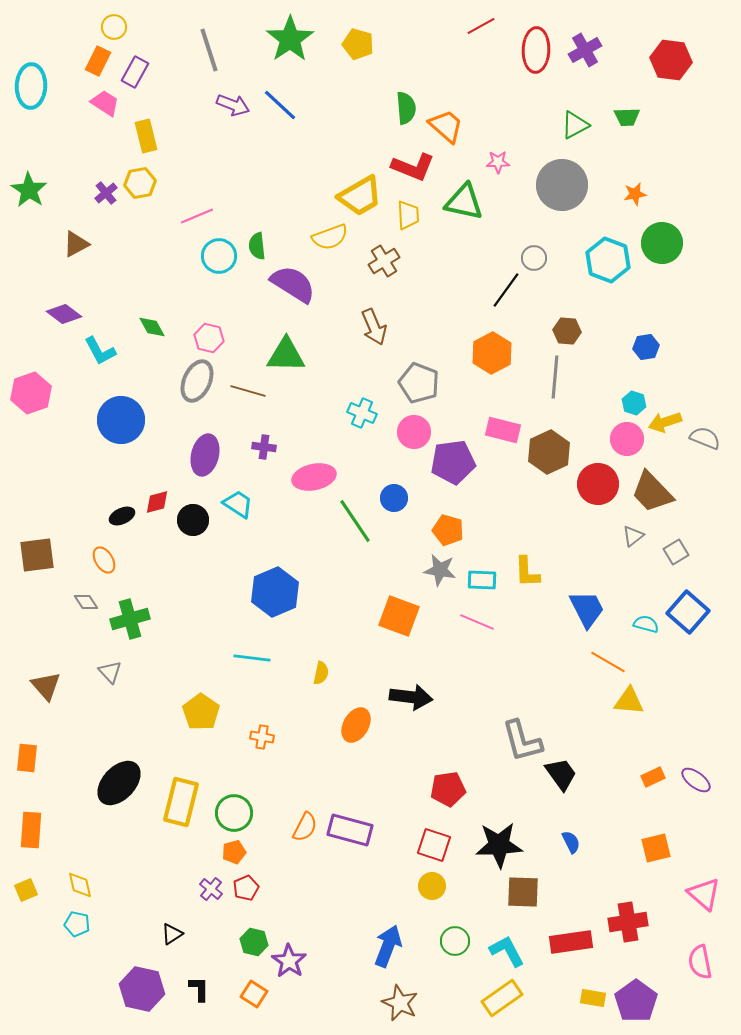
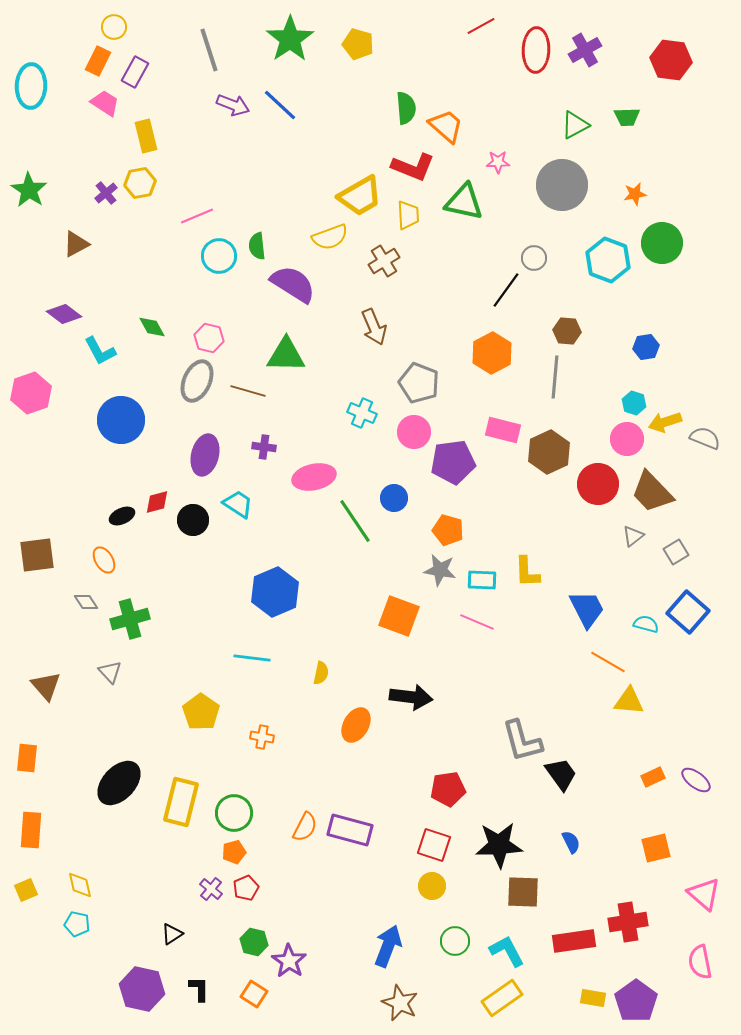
red rectangle at (571, 942): moved 3 px right, 1 px up
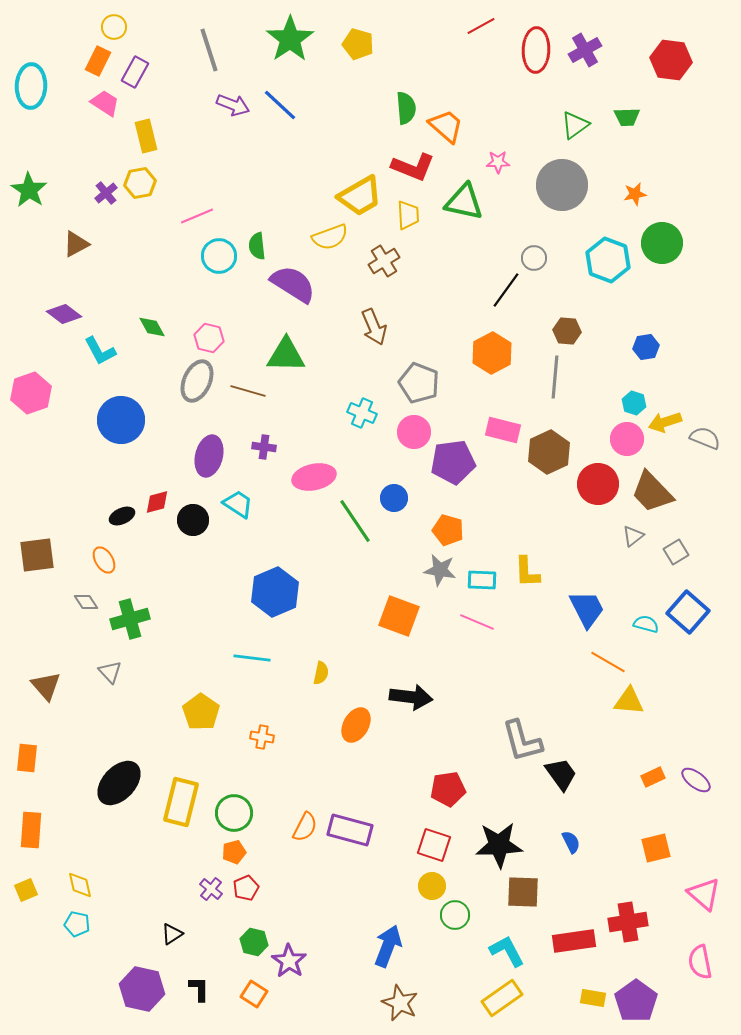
green triangle at (575, 125): rotated 8 degrees counterclockwise
purple ellipse at (205, 455): moved 4 px right, 1 px down
green circle at (455, 941): moved 26 px up
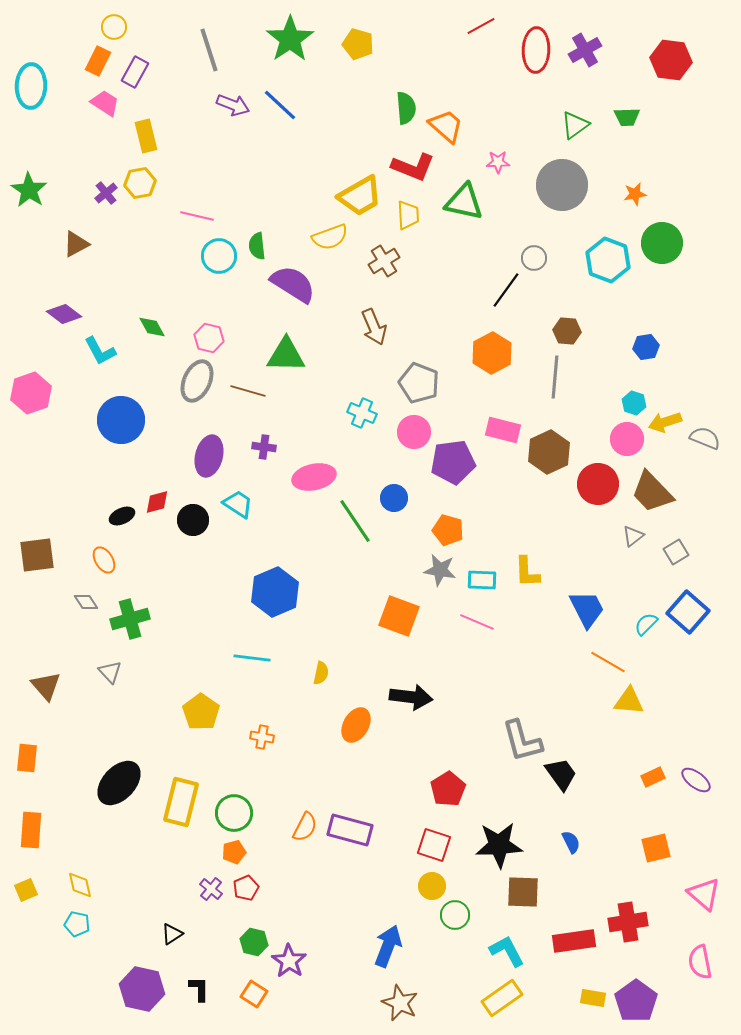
pink line at (197, 216): rotated 36 degrees clockwise
cyan semicircle at (646, 624): rotated 60 degrees counterclockwise
red pentagon at (448, 789): rotated 24 degrees counterclockwise
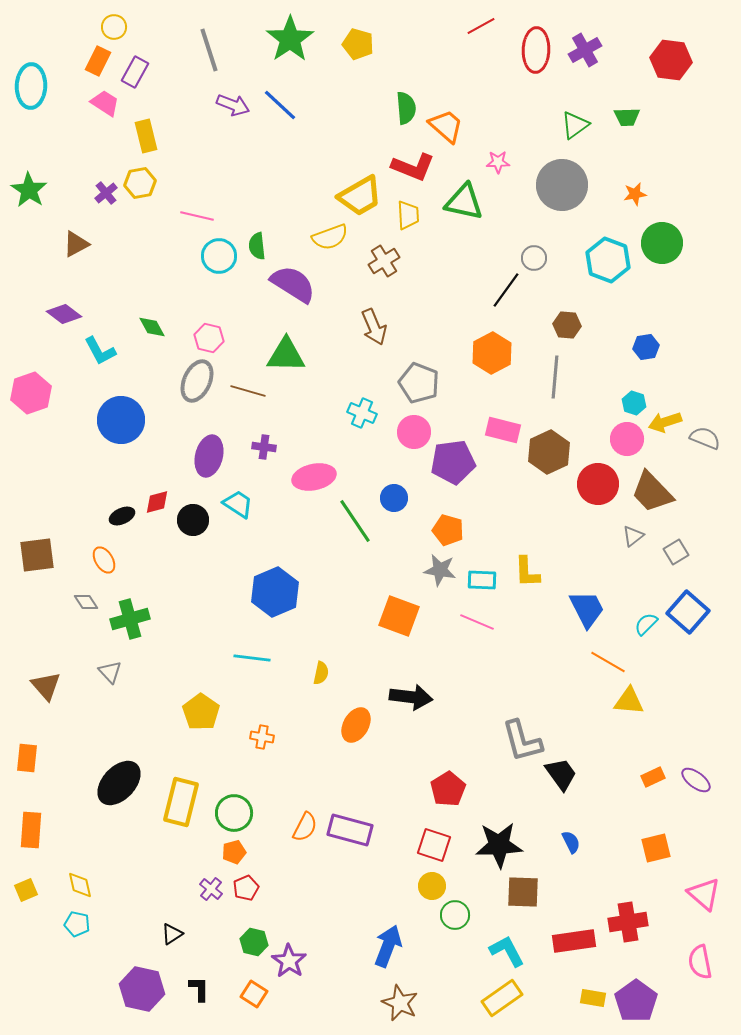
brown hexagon at (567, 331): moved 6 px up
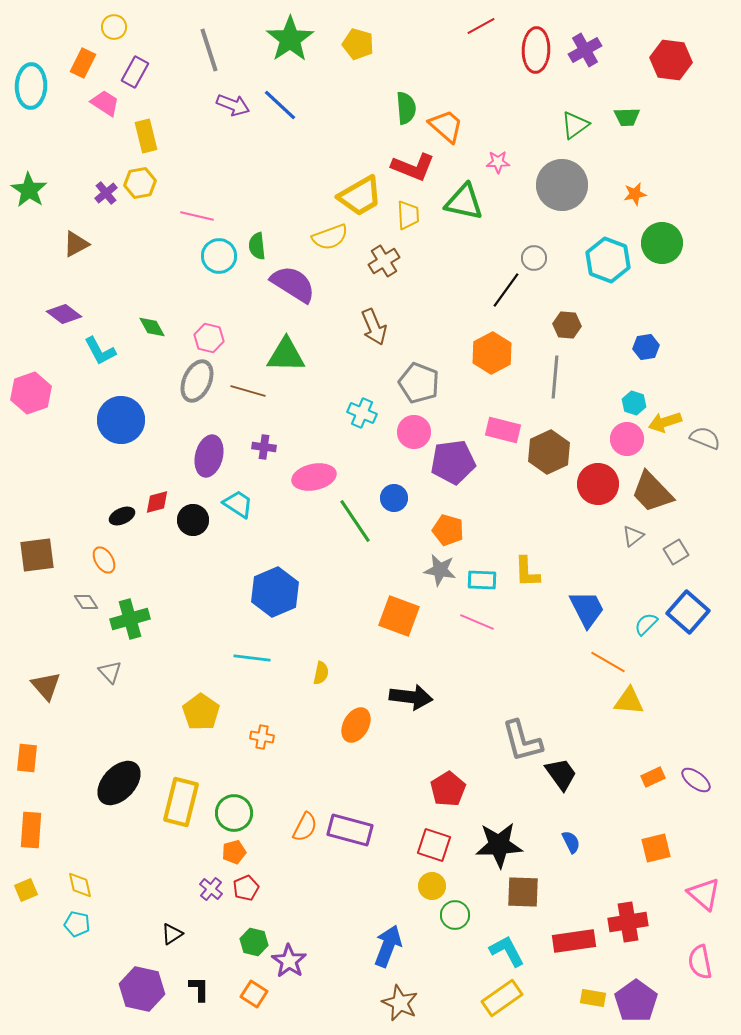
orange rectangle at (98, 61): moved 15 px left, 2 px down
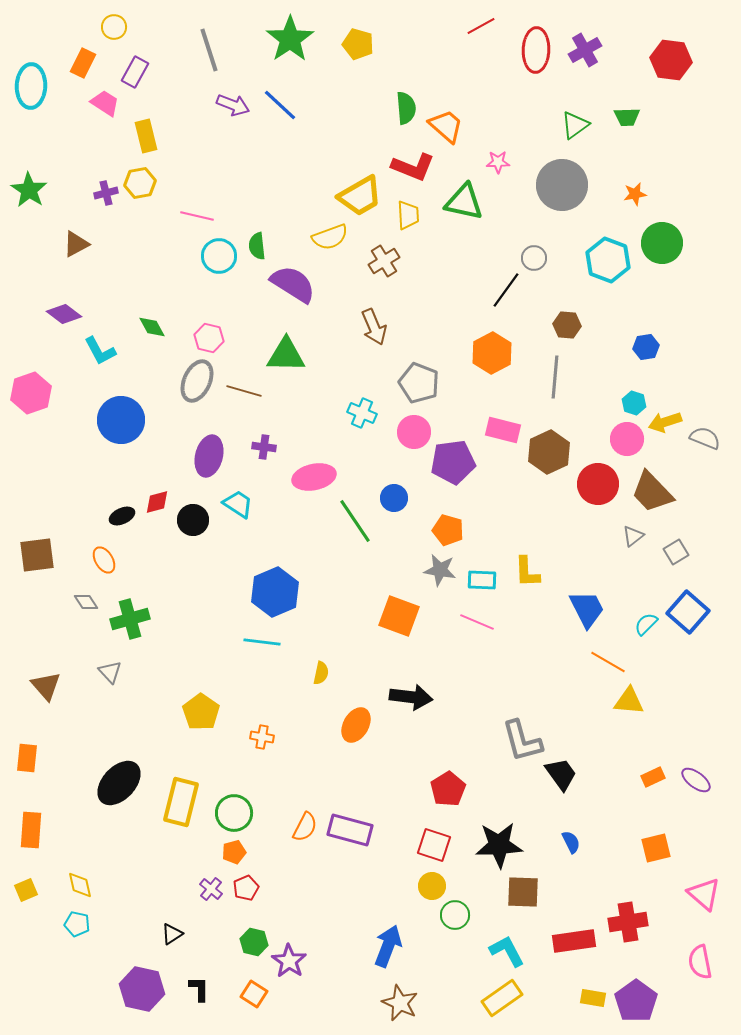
purple cross at (106, 193): rotated 25 degrees clockwise
brown line at (248, 391): moved 4 px left
cyan line at (252, 658): moved 10 px right, 16 px up
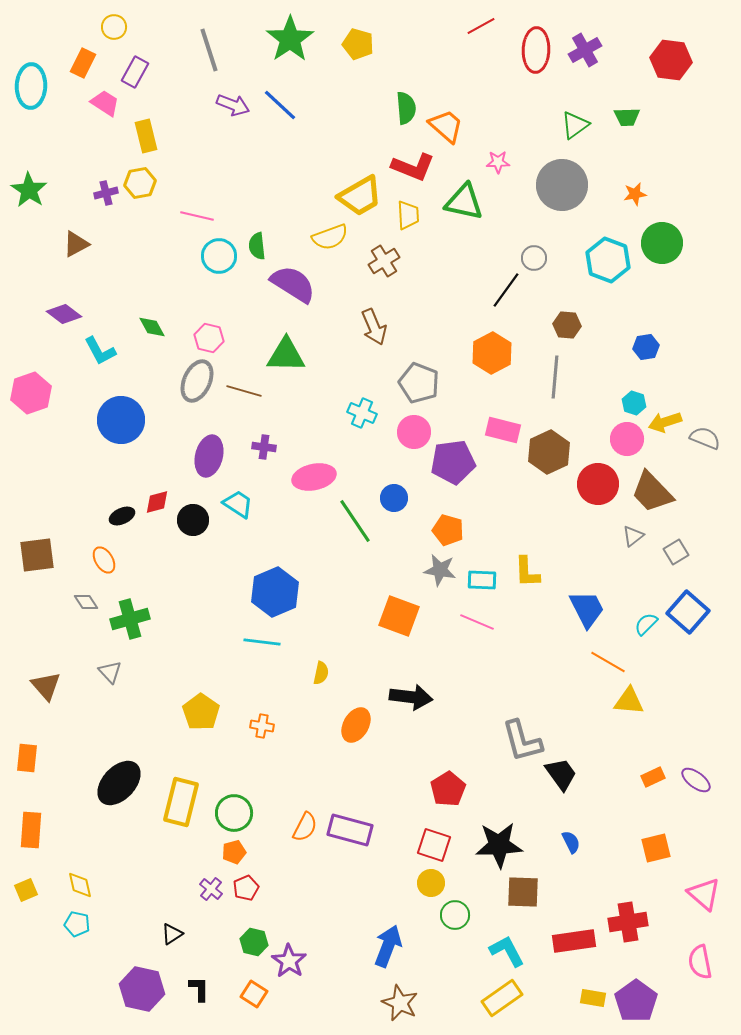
orange cross at (262, 737): moved 11 px up
yellow circle at (432, 886): moved 1 px left, 3 px up
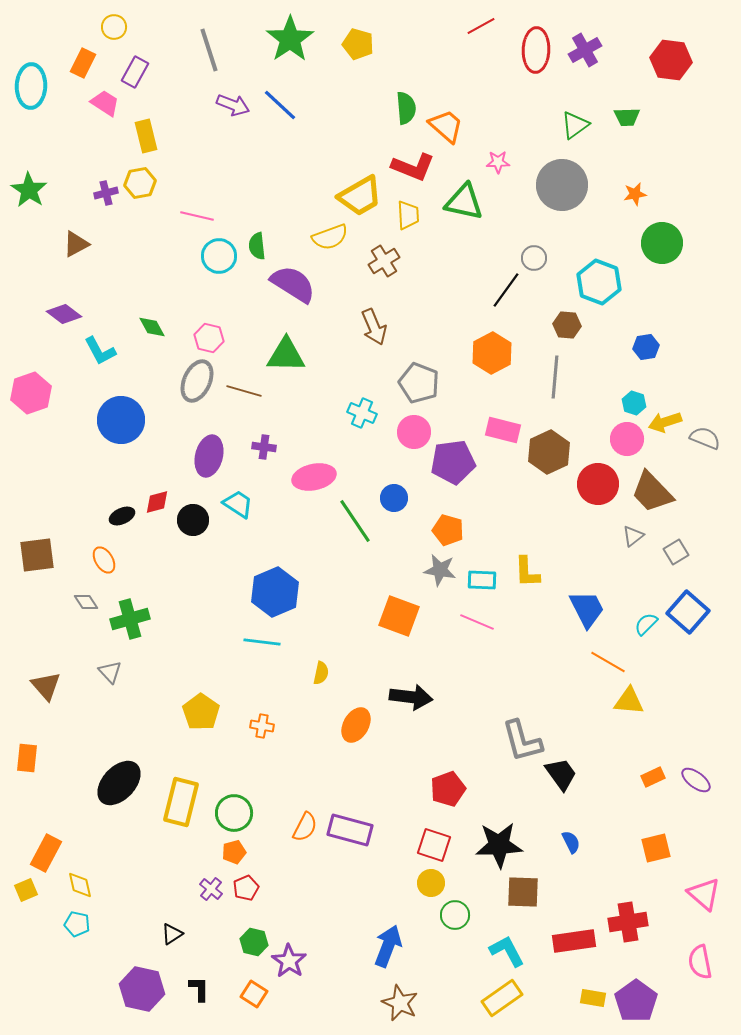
cyan hexagon at (608, 260): moved 9 px left, 22 px down
red pentagon at (448, 789): rotated 12 degrees clockwise
orange rectangle at (31, 830): moved 15 px right, 23 px down; rotated 24 degrees clockwise
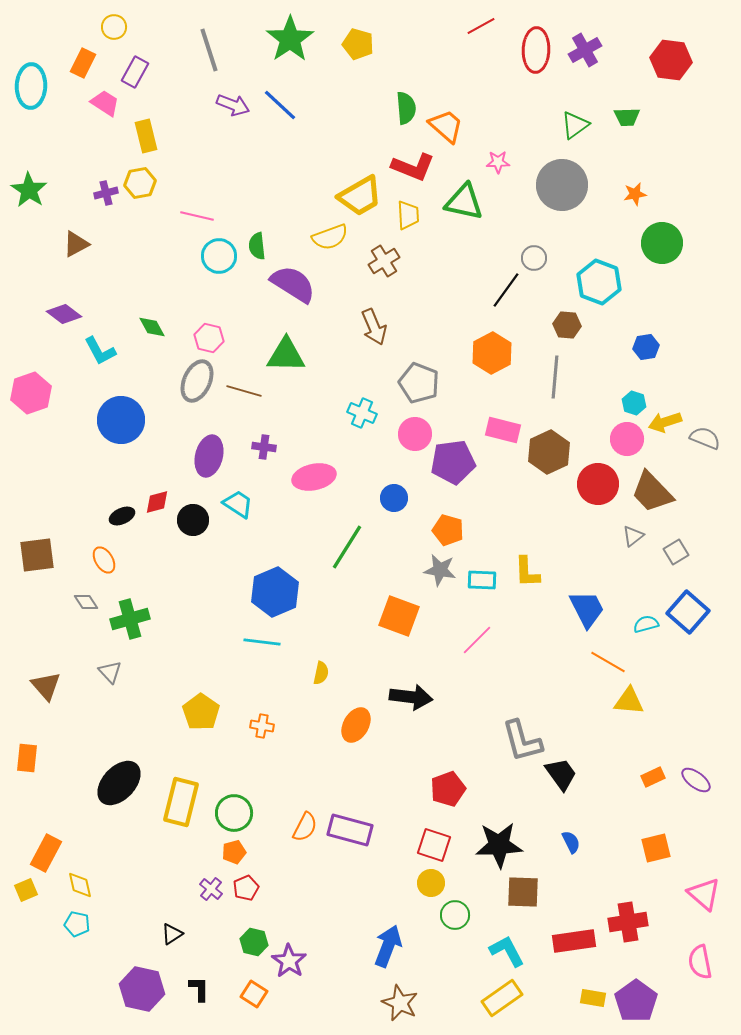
pink circle at (414, 432): moved 1 px right, 2 px down
green line at (355, 521): moved 8 px left, 26 px down; rotated 66 degrees clockwise
pink line at (477, 622): moved 18 px down; rotated 68 degrees counterclockwise
cyan semicircle at (646, 624): rotated 30 degrees clockwise
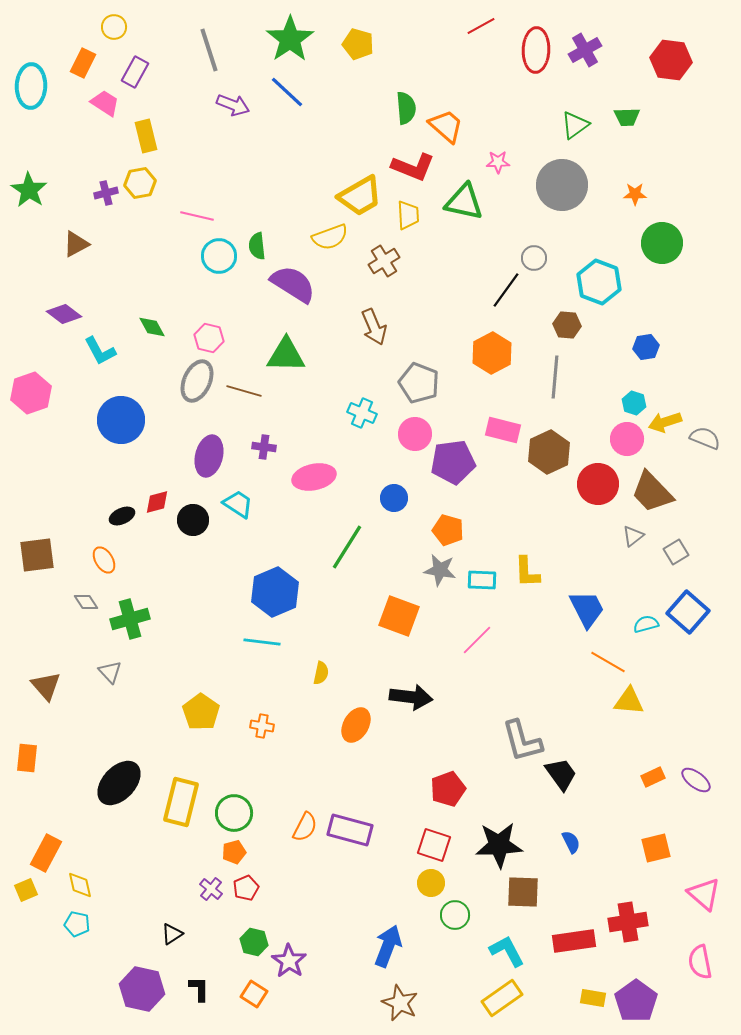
blue line at (280, 105): moved 7 px right, 13 px up
orange star at (635, 194): rotated 10 degrees clockwise
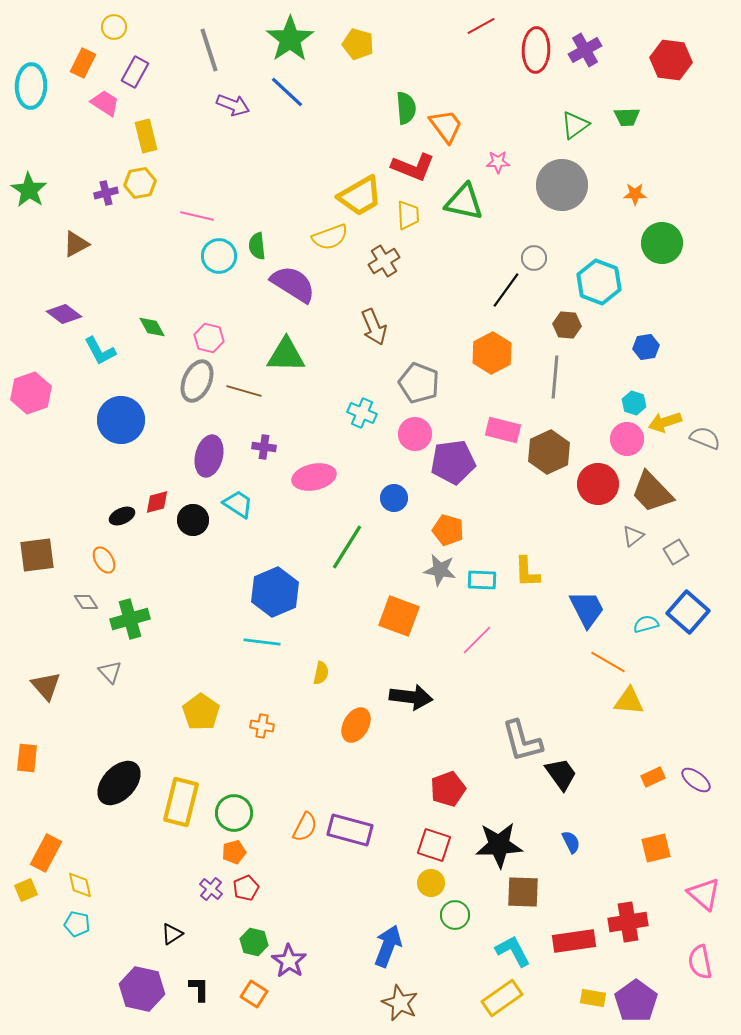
orange trapezoid at (446, 126): rotated 12 degrees clockwise
cyan L-shape at (507, 951): moved 6 px right
